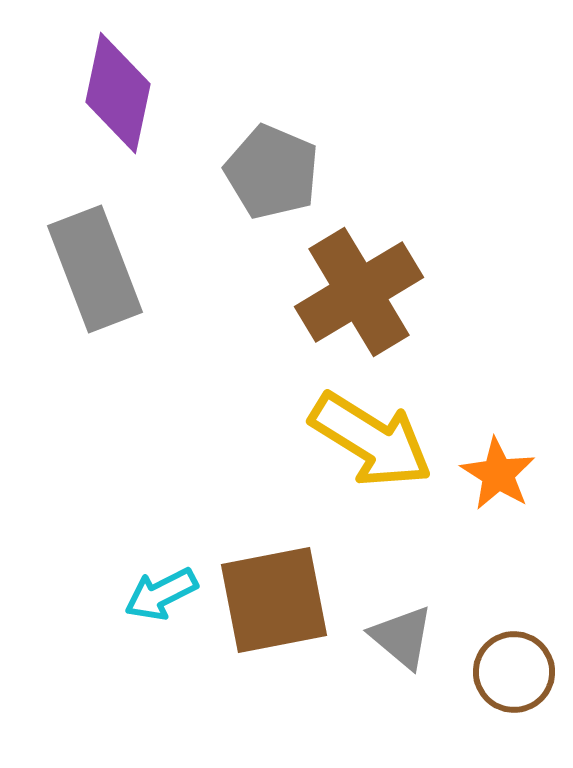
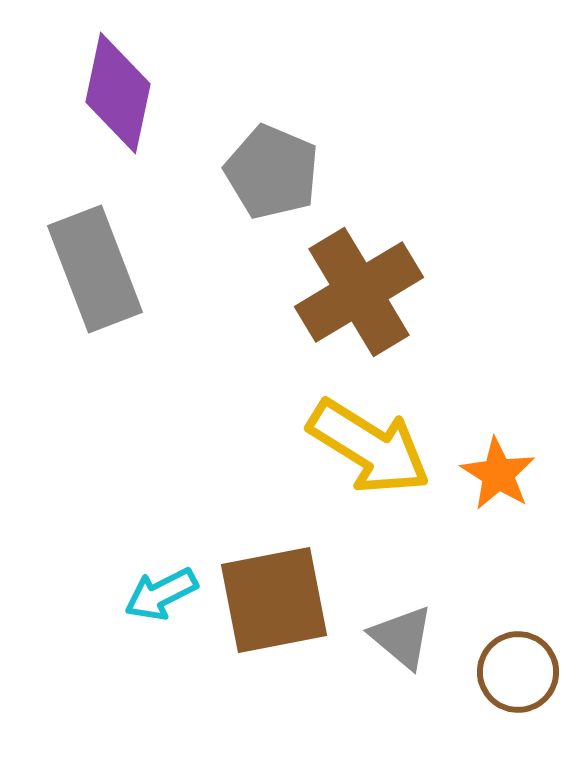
yellow arrow: moved 2 px left, 7 px down
brown circle: moved 4 px right
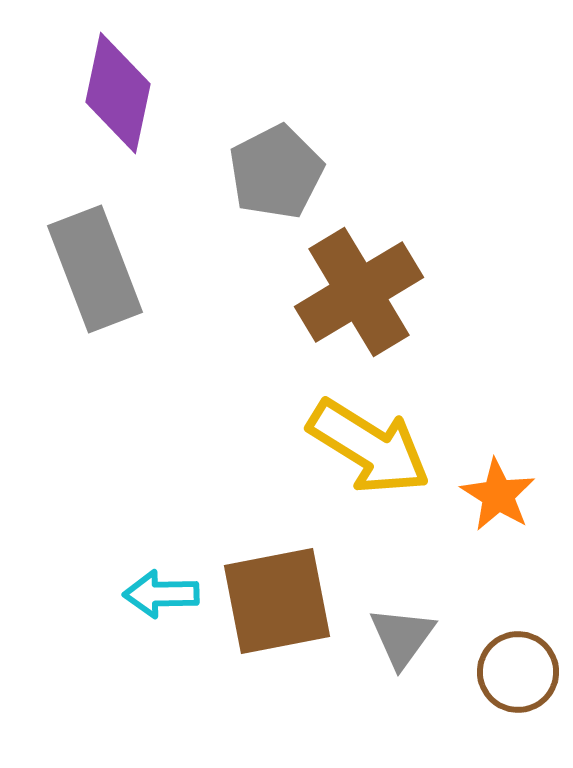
gray pentagon: moved 4 px right; rotated 22 degrees clockwise
orange star: moved 21 px down
cyan arrow: rotated 26 degrees clockwise
brown square: moved 3 px right, 1 px down
gray triangle: rotated 26 degrees clockwise
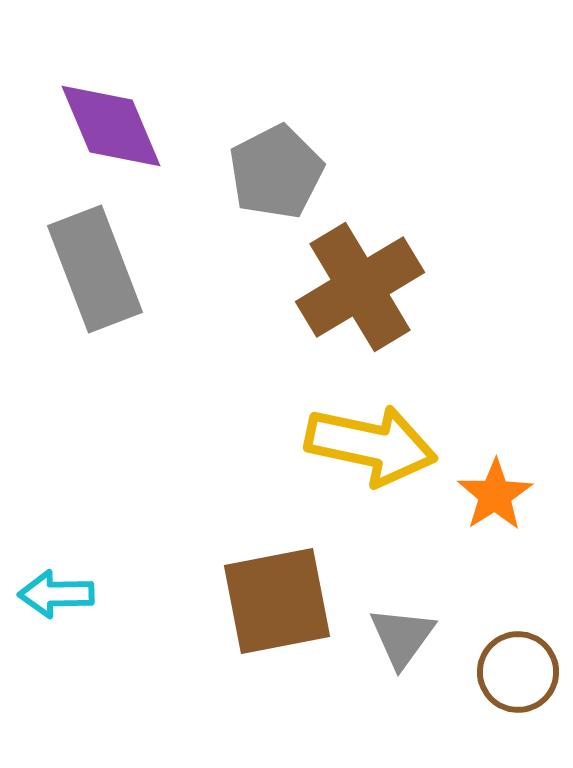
purple diamond: moved 7 px left, 33 px down; rotated 35 degrees counterclockwise
brown cross: moved 1 px right, 5 px up
yellow arrow: moved 2 px right, 2 px up; rotated 20 degrees counterclockwise
orange star: moved 3 px left; rotated 8 degrees clockwise
cyan arrow: moved 105 px left
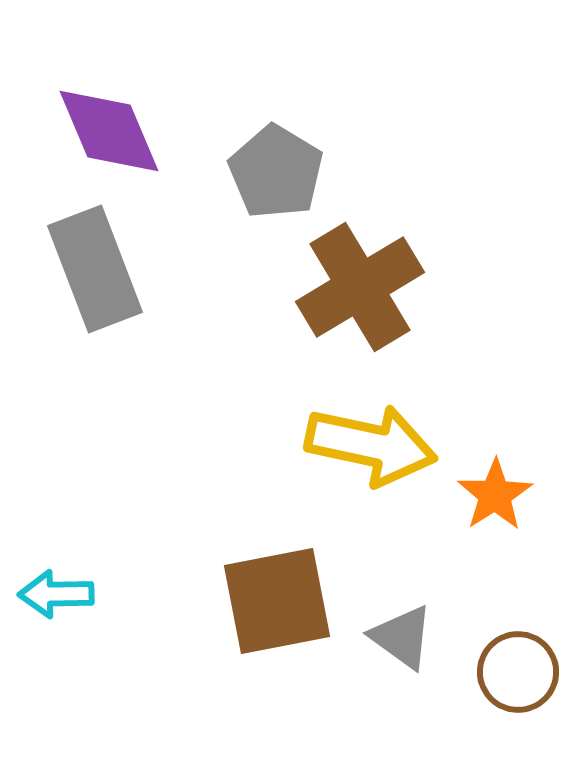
purple diamond: moved 2 px left, 5 px down
gray pentagon: rotated 14 degrees counterclockwise
gray triangle: rotated 30 degrees counterclockwise
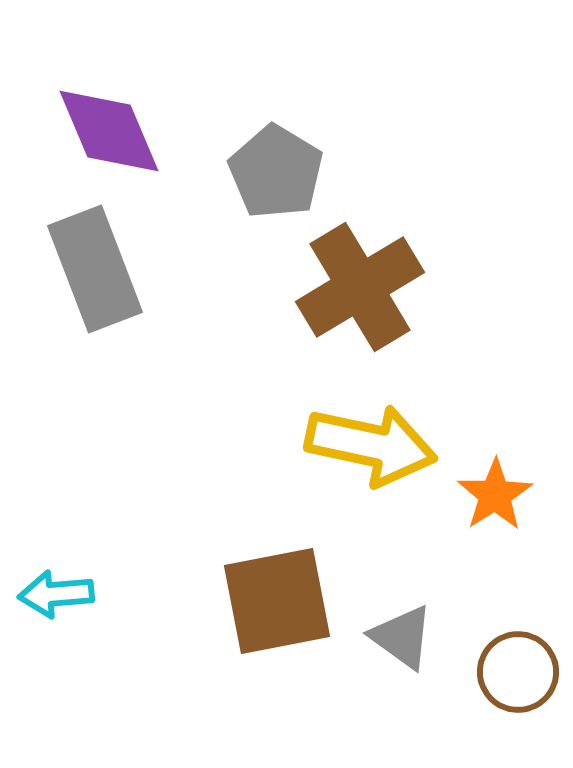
cyan arrow: rotated 4 degrees counterclockwise
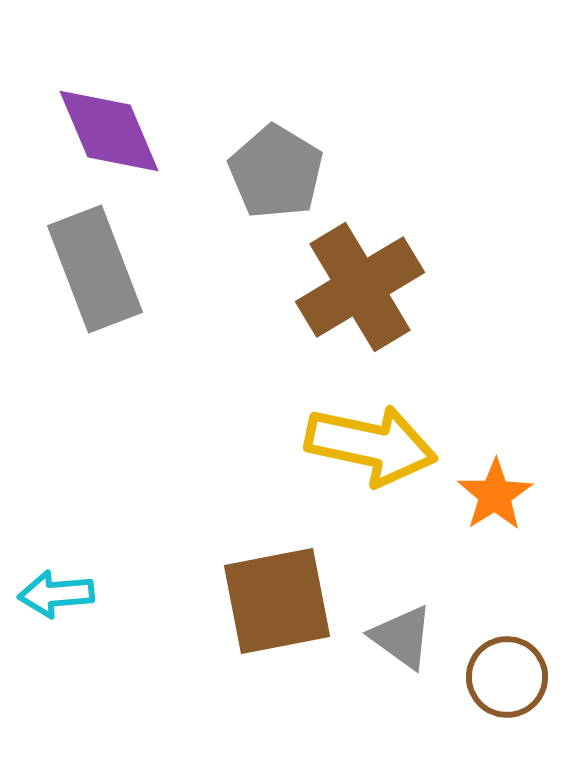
brown circle: moved 11 px left, 5 px down
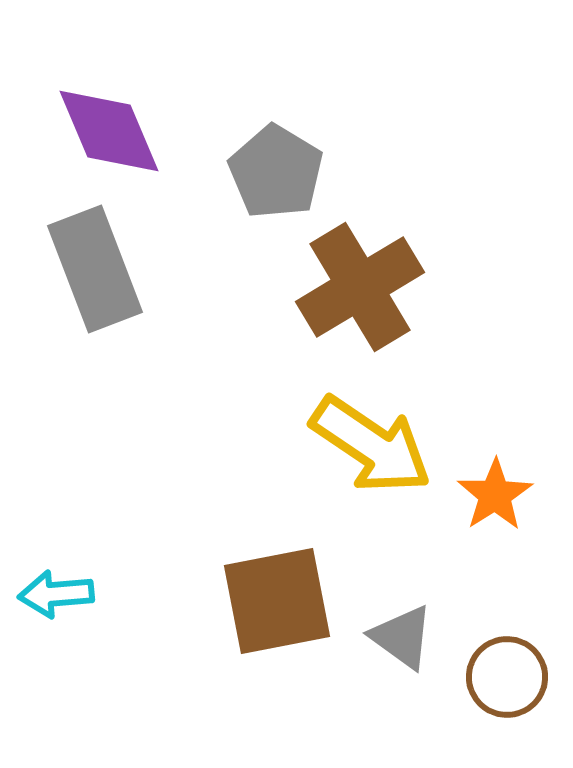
yellow arrow: rotated 22 degrees clockwise
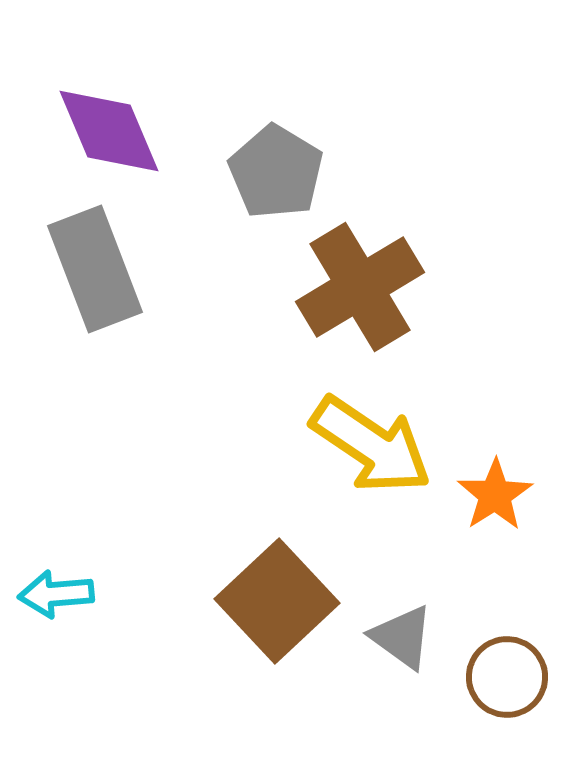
brown square: rotated 32 degrees counterclockwise
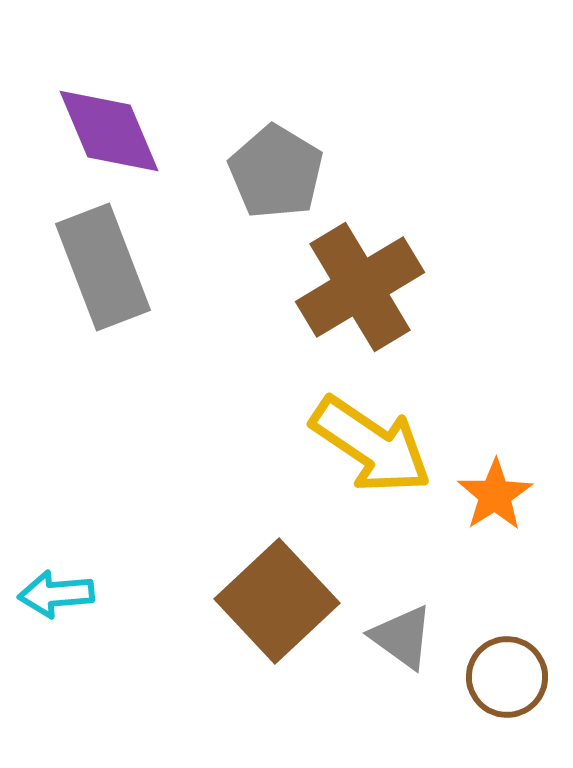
gray rectangle: moved 8 px right, 2 px up
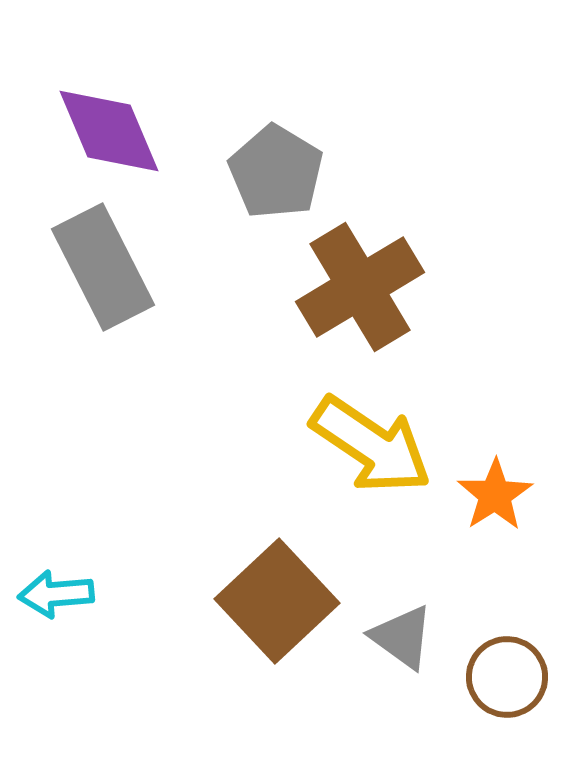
gray rectangle: rotated 6 degrees counterclockwise
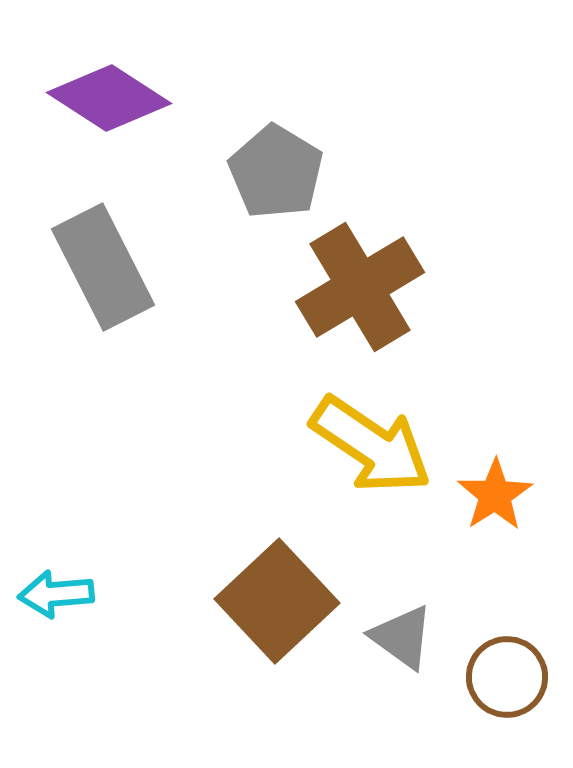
purple diamond: moved 33 px up; rotated 34 degrees counterclockwise
